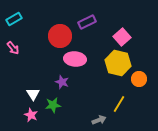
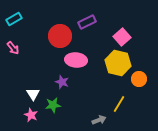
pink ellipse: moved 1 px right, 1 px down
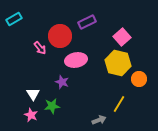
pink arrow: moved 27 px right
pink ellipse: rotated 15 degrees counterclockwise
green star: moved 1 px left, 1 px down
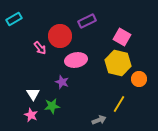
purple rectangle: moved 1 px up
pink square: rotated 18 degrees counterclockwise
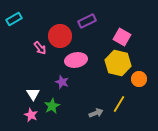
green star: rotated 21 degrees counterclockwise
gray arrow: moved 3 px left, 7 px up
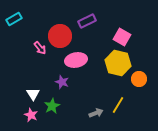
yellow line: moved 1 px left, 1 px down
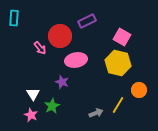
cyan rectangle: moved 1 px up; rotated 56 degrees counterclockwise
orange circle: moved 11 px down
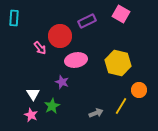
pink square: moved 1 px left, 23 px up
yellow line: moved 3 px right, 1 px down
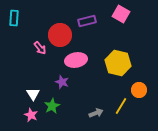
purple rectangle: rotated 12 degrees clockwise
red circle: moved 1 px up
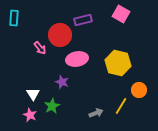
purple rectangle: moved 4 px left, 1 px up
pink ellipse: moved 1 px right, 1 px up
pink star: moved 1 px left
